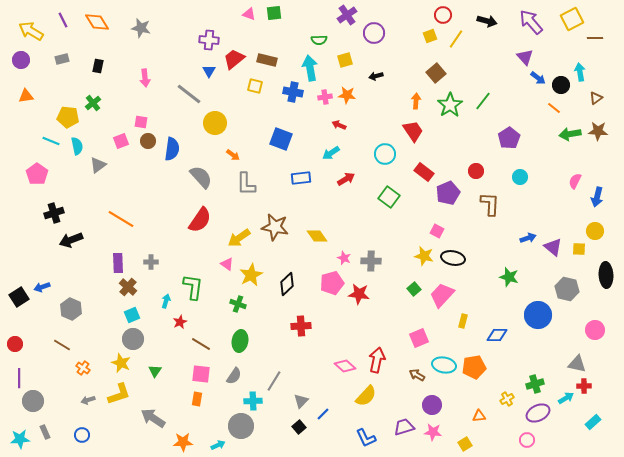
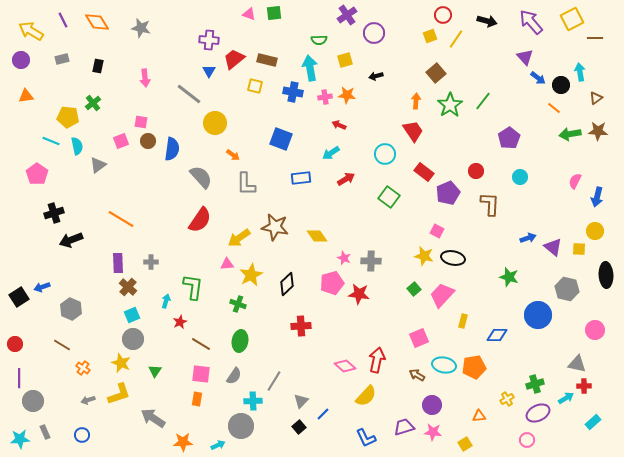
pink triangle at (227, 264): rotated 40 degrees counterclockwise
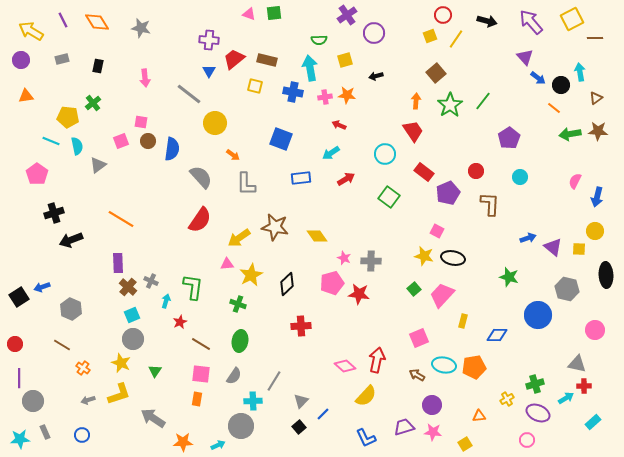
gray cross at (151, 262): moved 19 px down; rotated 24 degrees clockwise
purple ellipse at (538, 413): rotated 50 degrees clockwise
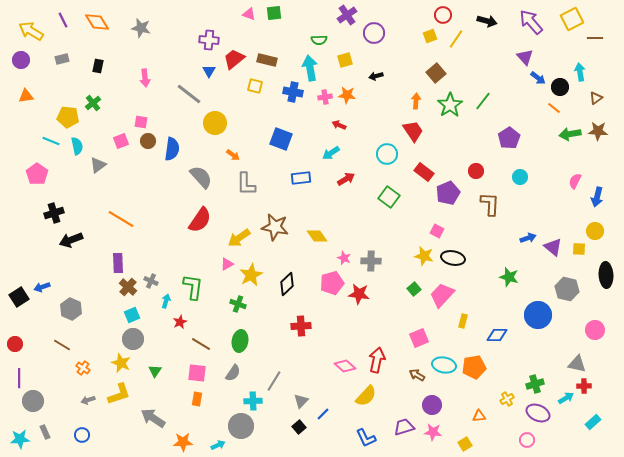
black circle at (561, 85): moved 1 px left, 2 px down
cyan circle at (385, 154): moved 2 px right
pink triangle at (227, 264): rotated 24 degrees counterclockwise
pink square at (201, 374): moved 4 px left, 1 px up
gray semicircle at (234, 376): moved 1 px left, 3 px up
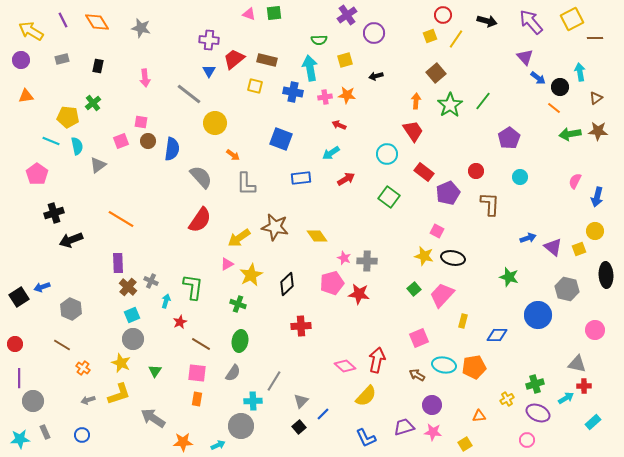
yellow square at (579, 249): rotated 24 degrees counterclockwise
gray cross at (371, 261): moved 4 px left
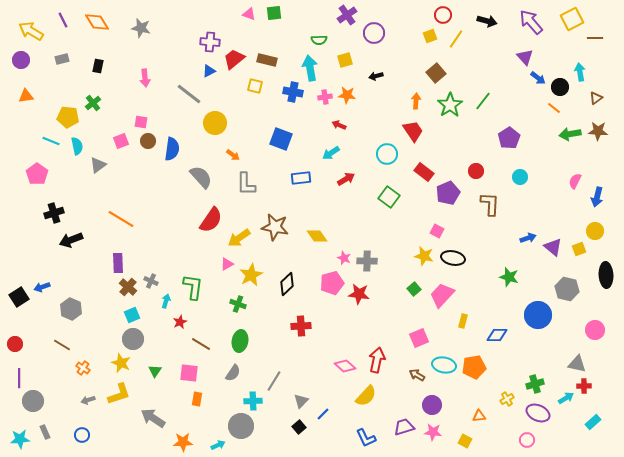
purple cross at (209, 40): moved 1 px right, 2 px down
blue triangle at (209, 71): rotated 32 degrees clockwise
red semicircle at (200, 220): moved 11 px right
pink square at (197, 373): moved 8 px left
yellow square at (465, 444): moved 3 px up; rotated 32 degrees counterclockwise
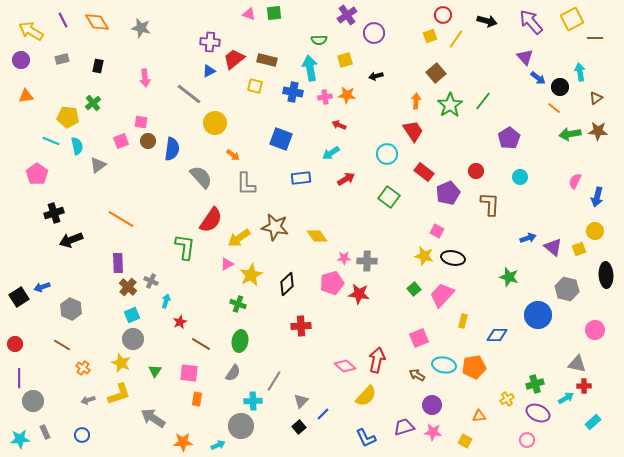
pink star at (344, 258): rotated 24 degrees counterclockwise
green L-shape at (193, 287): moved 8 px left, 40 px up
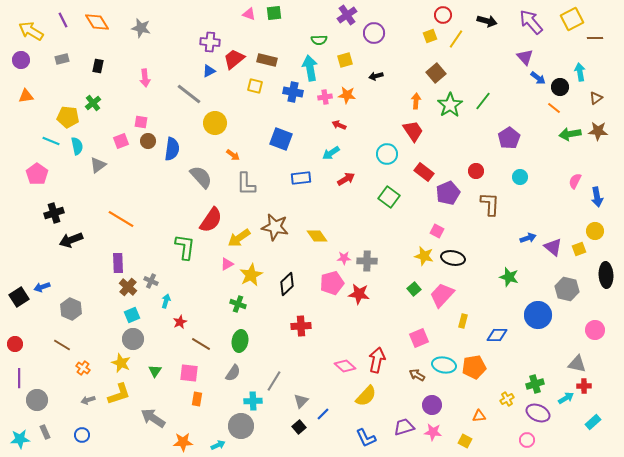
blue arrow at (597, 197): rotated 24 degrees counterclockwise
gray circle at (33, 401): moved 4 px right, 1 px up
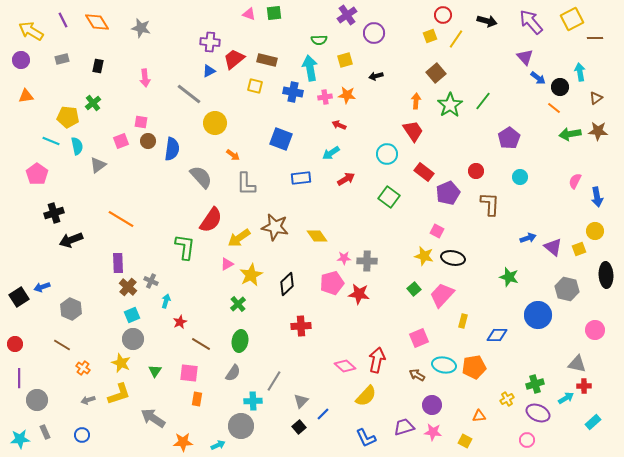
green cross at (238, 304): rotated 28 degrees clockwise
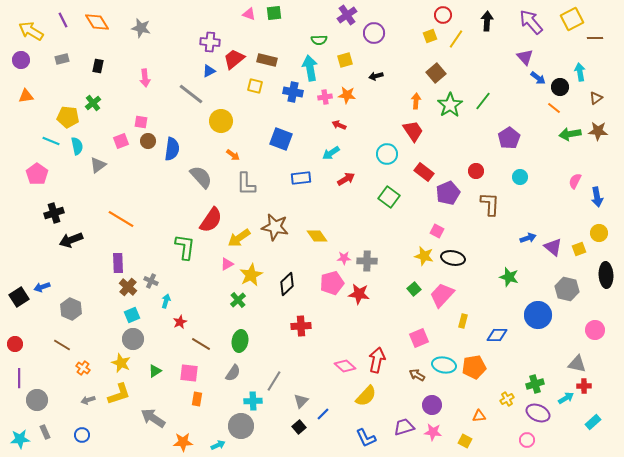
black arrow at (487, 21): rotated 102 degrees counterclockwise
gray line at (189, 94): moved 2 px right
yellow circle at (215, 123): moved 6 px right, 2 px up
yellow circle at (595, 231): moved 4 px right, 2 px down
green cross at (238, 304): moved 4 px up
green triangle at (155, 371): rotated 24 degrees clockwise
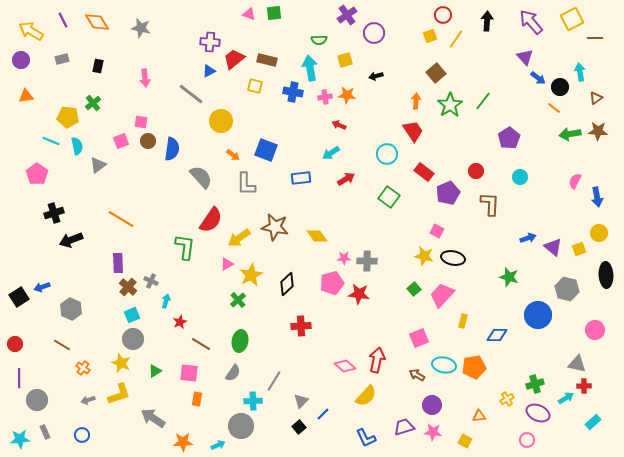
blue square at (281, 139): moved 15 px left, 11 px down
